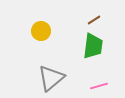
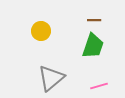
brown line: rotated 32 degrees clockwise
green trapezoid: rotated 12 degrees clockwise
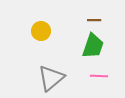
pink line: moved 10 px up; rotated 18 degrees clockwise
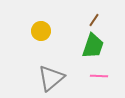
brown line: rotated 56 degrees counterclockwise
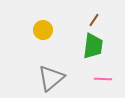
yellow circle: moved 2 px right, 1 px up
green trapezoid: rotated 12 degrees counterclockwise
pink line: moved 4 px right, 3 px down
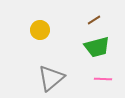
brown line: rotated 24 degrees clockwise
yellow circle: moved 3 px left
green trapezoid: moved 4 px right, 1 px down; rotated 68 degrees clockwise
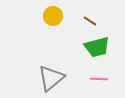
brown line: moved 4 px left, 1 px down; rotated 64 degrees clockwise
yellow circle: moved 13 px right, 14 px up
pink line: moved 4 px left
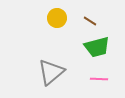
yellow circle: moved 4 px right, 2 px down
gray triangle: moved 6 px up
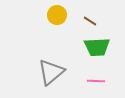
yellow circle: moved 3 px up
green trapezoid: rotated 12 degrees clockwise
pink line: moved 3 px left, 2 px down
